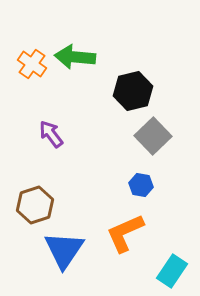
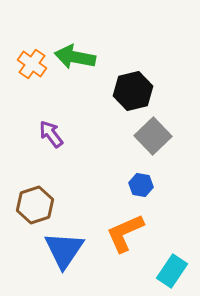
green arrow: rotated 6 degrees clockwise
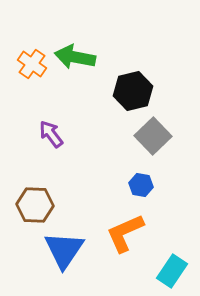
brown hexagon: rotated 21 degrees clockwise
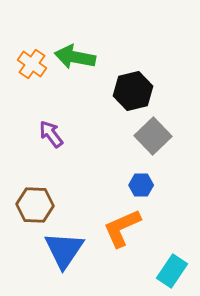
blue hexagon: rotated 10 degrees counterclockwise
orange L-shape: moved 3 px left, 5 px up
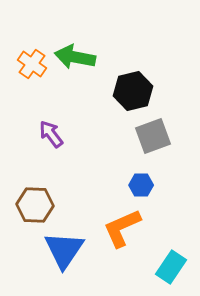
gray square: rotated 24 degrees clockwise
cyan rectangle: moved 1 px left, 4 px up
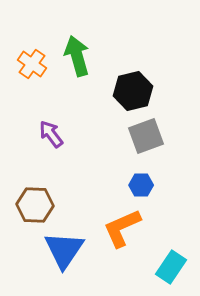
green arrow: moved 2 px right, 1 px up; rotated 63 degrees clockwise
gray square: moved 7 px left
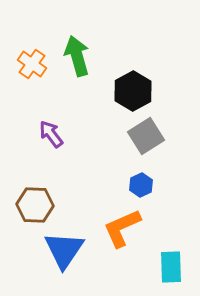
black hexagon: rotated 15 degrees counterclockwise
gray square: rotated 12 degrees counterclockwise
blue hexagon: rotated 25 degrees counterclockwise
cyan rectangle: rotated 36 degrees counterclockwise
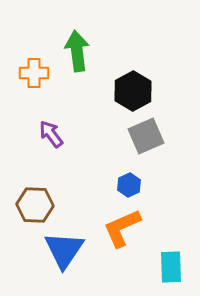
green arrow: moved 5 px up; rotated 9 degrees clockwise
orange cross: moved 2 px right, 9 px down; rotated 36 degrees counterclockwise
gray square: rotated 9 degrees clockwise
blue hexagon: moved 12 px left
